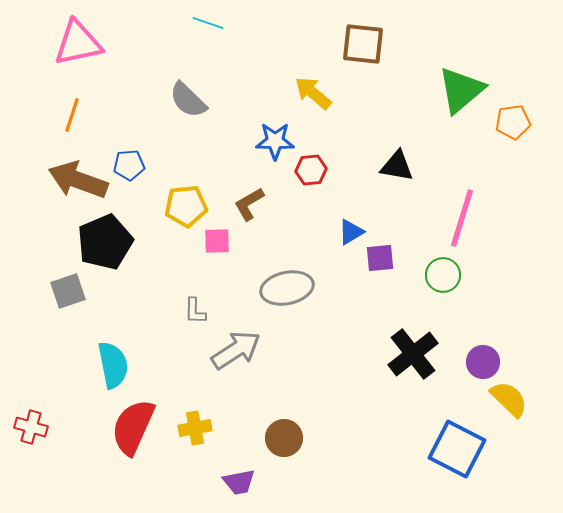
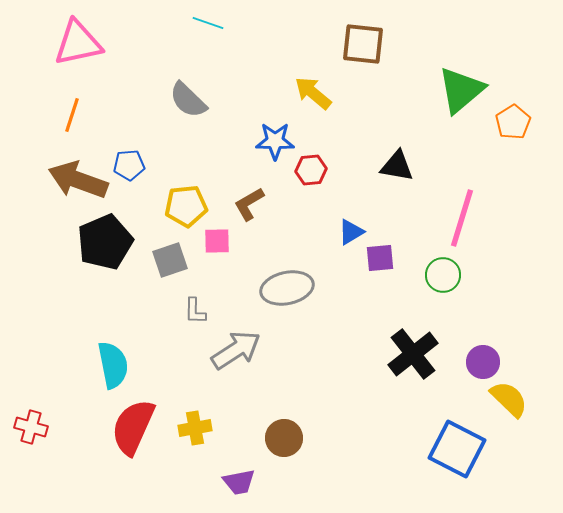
orange pentagon: rotated 24 degrees counterclockwise
gray square: moved 102 px right, 31 px up
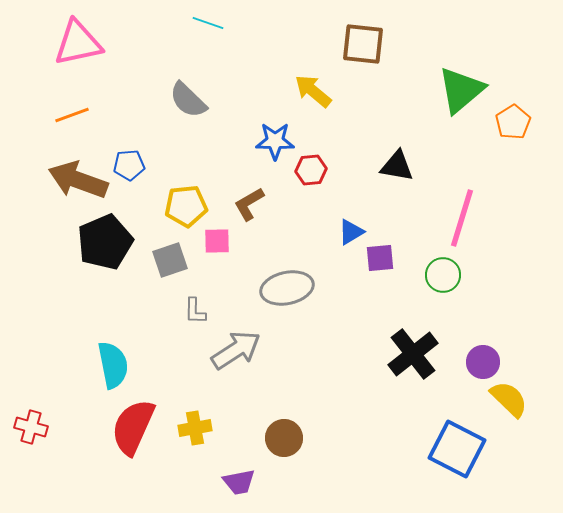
yellow arrow: moved 2 px up
orange line: rotated 52 degrees clockwise
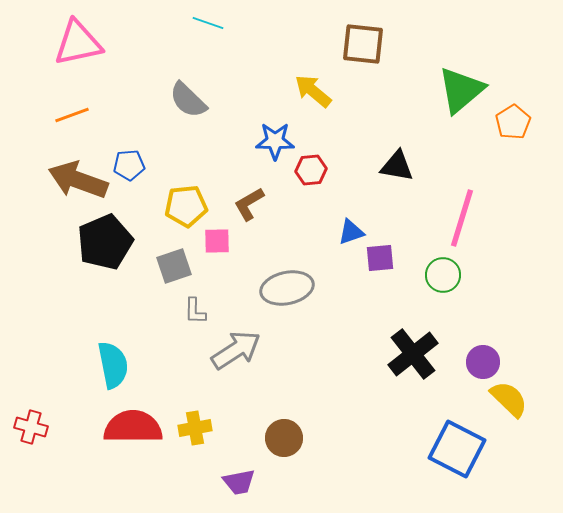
blue triangle: rotated 12 degrees clockwise
gray square: moved 4 px right, 6 px down
red semicircle: rotated 66 degrees clockwise
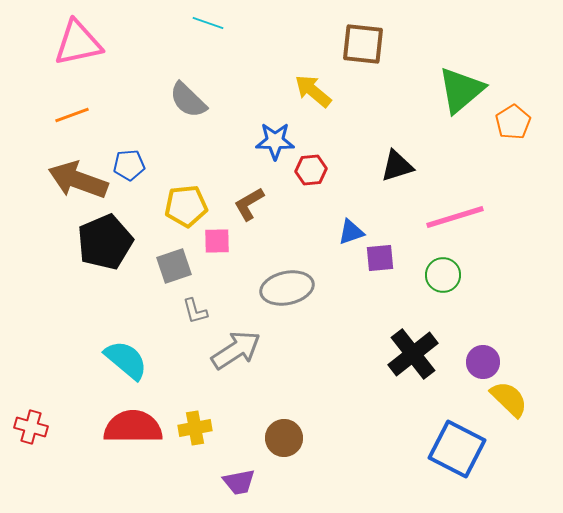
black triangle: rotated 27 degrees counterclockwise
pink line: moved 7 px left, 1 px up; rotated 56 degrees clockwise
gray L-shape: rotated 16 degrees counterclockwise
cyan semicircle: moved 13 px right, 5 px up; rotated 39 degrees counterclockwise
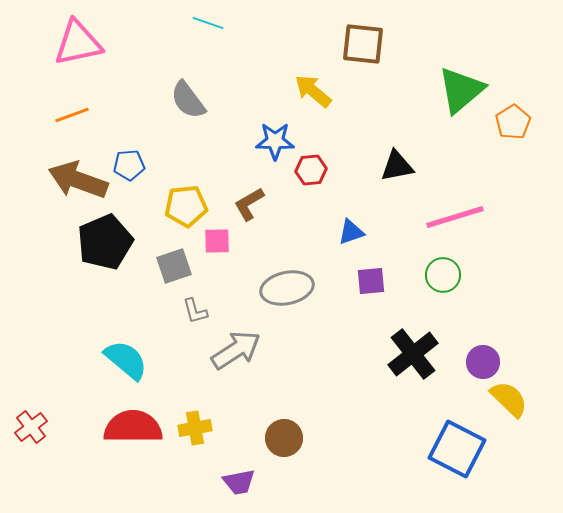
gray semicircle: rotated 9 degrees clockwise
black triangle: rotated 6 degrees clockwise
purple square: moved 9 px left, 23 px down
red cross: rotated 36 degrees clockwise
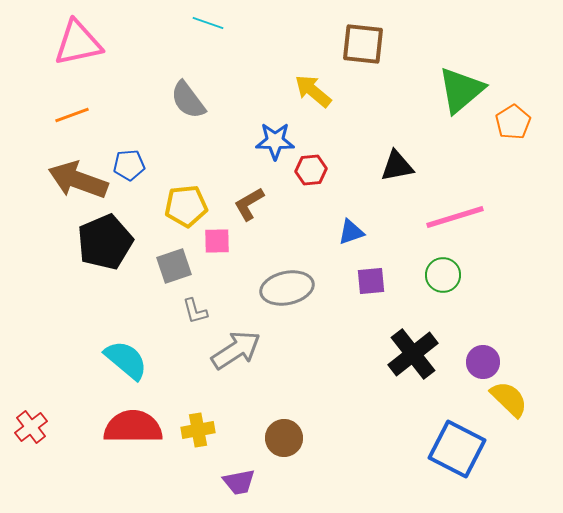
yellow cross: moved 3 px right, 2 px down
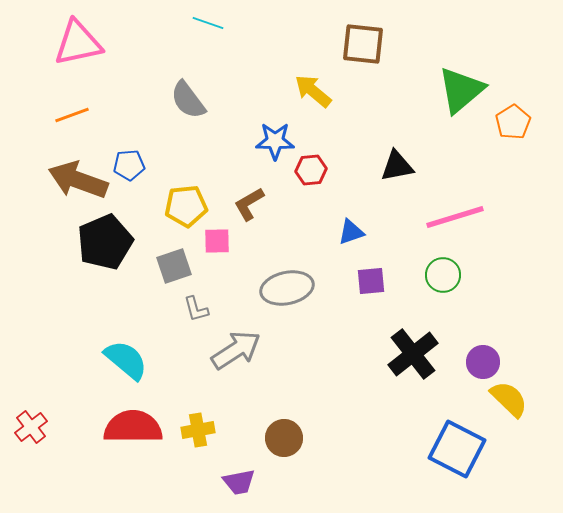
gray L-shape: moved 1 px right, 2 px up
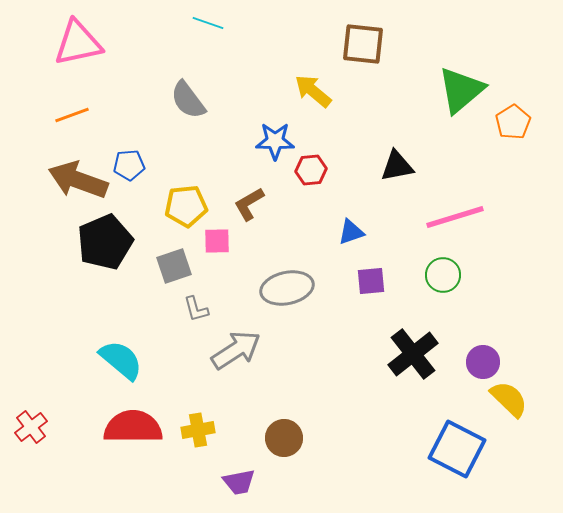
cyan semicircle: moved 5 px left
